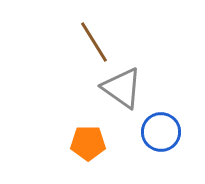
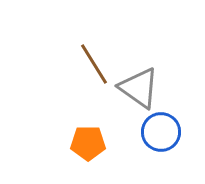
brown line: moved 22 px down
gray triangle: moved 17 px right
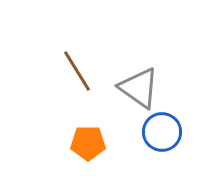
brown line: moved 17 px left, 7 px down
blue circle: moved 1 px right
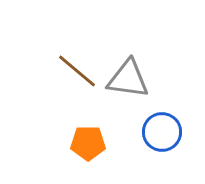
brown line: rotated 18 degrees counterclockwise
gray triangle: moved 11 px left, 9 px up; rotated 27 degrees counterclockwise
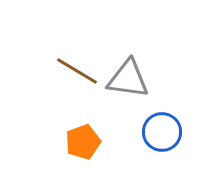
brown line: rotated 9 degrees counterclockwise
orange pentagon: moved 5 px left, 1 px up; rotated 20 degrees counterclockwise
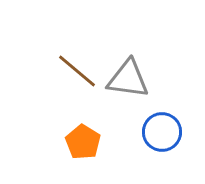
brown line: rotated 9 degrees clockwise
orange pentagon: rotated 20 degrees counterclockwise
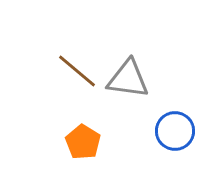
blue circle: moved 13 px right, 1 px up
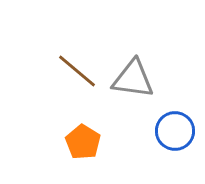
gray triangle: moved 5 px right
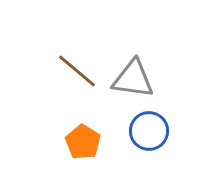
blue circle: moved 26 px left
